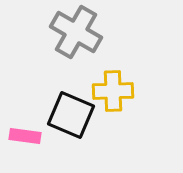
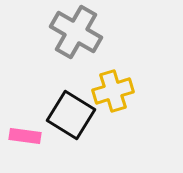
yellow cross: rotated 15 degrees counterclockwise
black square: rotated 9 degrees clockwise
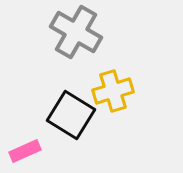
pink rectangle: moved 15 px down; rotated 32 degrees counterclockwise
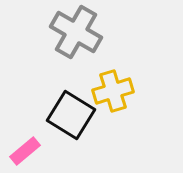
pink rectangle: rotated 16 degrees counterclockwise
